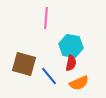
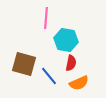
cyan hexagon: moved 5 px left, 6 px up
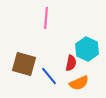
cyan hexagon: moved 21 px right, 9 px down; rotated 15 degrees clockwise
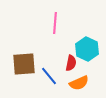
pink line: moved 9 px right, 5 px down
brown square: rotated 20 degrees counterclockwise
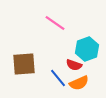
pink line: rotated 60 degrees counterclockwise
cyan hexagon: rotated 15 degrees clockwise
red semicircle: moved 3 px right, 2 px down; rotated 98 degrees clockwise
blue line: moved 9 px right, 2 px down
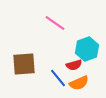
red semicircle: rotated 35 degrees counterclockwise
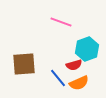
pink line: moved 6 px right, 1 px up; rotated 15 degrees counterclockwise
